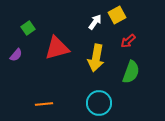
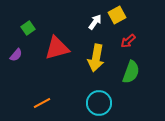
orange line: moved 2 px left, 1 px up; rotated 24 degrees counterclockwise
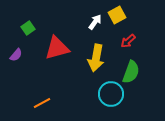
cyan circle: moved 12 px right, 9 px up
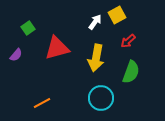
cyan circle: moved 10 px left, 4 px down
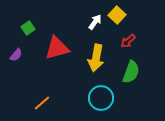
yellow square: rotated 18 degrees counterclockwise
orange line: rotated 12 degrees counterclockwise
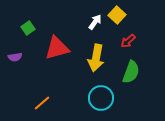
purple semicircle: moved 1 px left, 2 px down; rotated 40 degrees clockwise
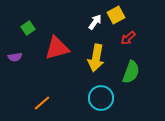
yellow square: moved 1 px left; rotated 18 degrees clockwise
red arrow: moved 3 px up
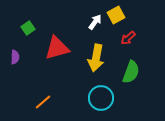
purple semicircle: rotated 80 degrees counterclockwise
orange line: moved 1 px right, 1 px up
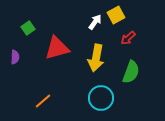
orange line: moved 1 px up
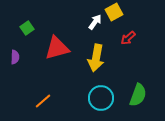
yellow square: moved 2 px left, 3 px up
green square: moved 1 px left
green semicircle: moved 7 px right, 23 px down
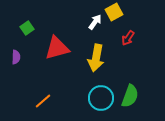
red arrow: rotated 14 degrees counterclockwise
purple semicircle: moved 1 px right
green semicircle: moved 8 px left, 1 px down
